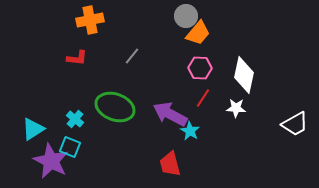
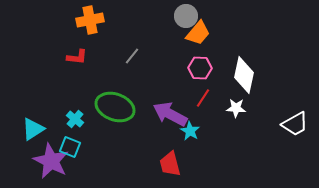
red L-shape: moved 1 px up
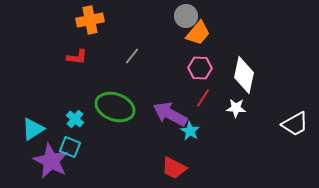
red trapezoid: moved 4 px right, 4 px down; rotated 48 degrees counterclockwise
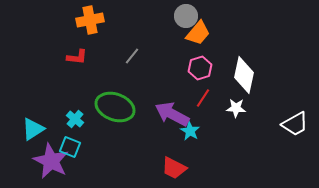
pink hexagon: rotated 20 degrees counterclockwise
purple arrow: moved 2 px right
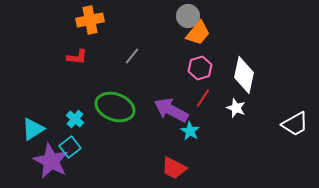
gray circle: moved 2 px right
white star: rotated 18 degrees clockwise
purple arrow: moved 1 px left, 4 px up
cyan square: rotated 30 degrees clockwise
